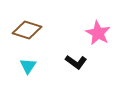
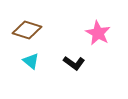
black L-shape: moved 2 px left, 1 px down
cyan triangle: moved 3 px right, 5 px up; rotated 24 degrees counterclockwise
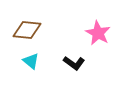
brown diamond: rotated 12 degrees counterclockwise
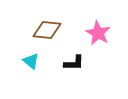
brown diamond: moved 20 px right
black L-shape: rotated 35 degrees counterclockwise
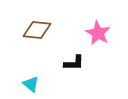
brown diamond: moved 10 px left
cyan triangle: moved 23 px down
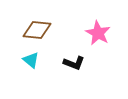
black L-shape: rotated 20 degrees clockwise
cyan triangle: moved 24 px up
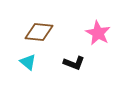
brown diamond: moved 2 px right, 2 px down
cyan triangle: moved 3 px left, 2 px down
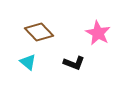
brown diamond: rotated 40 degrees clockwise
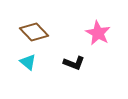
brown diamond: moved 5 px left
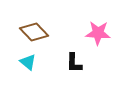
pink star: rotated 25 degrees counterclockwise
black L-shape: rotated 70 degrees clockwise
